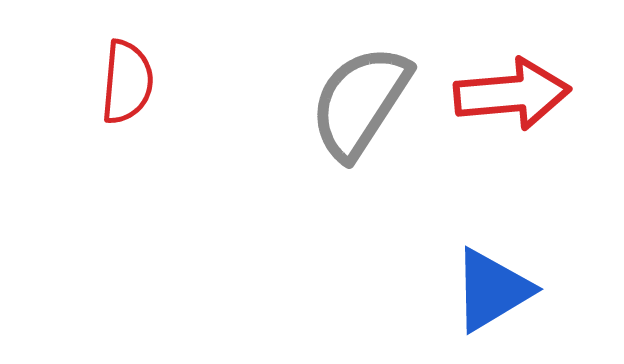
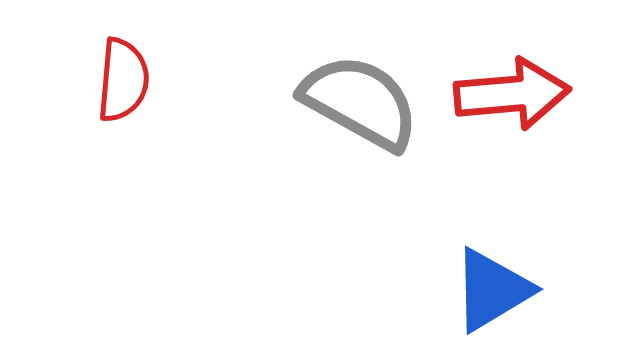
red semicircle: moved 4 px left, 2 px up
gray semicircle: rotated 86 degrees clockwise
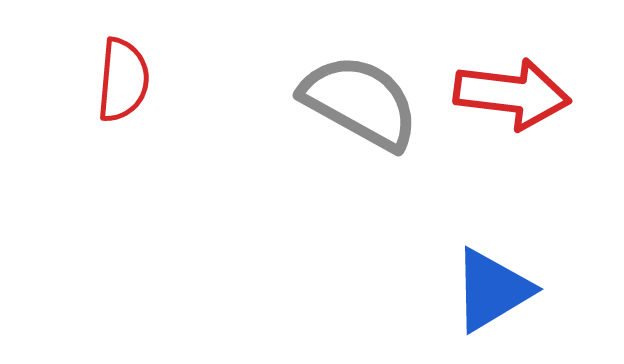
red arrow: rotated 12 degrees clockwise
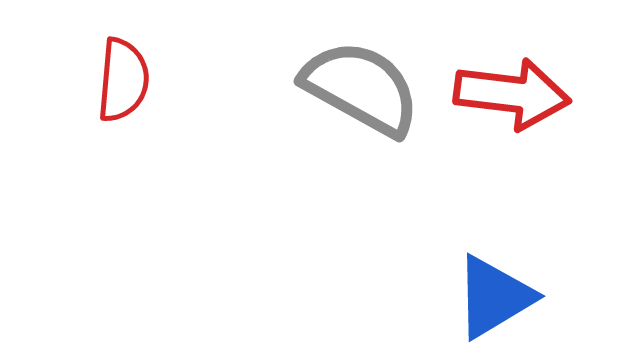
gray semicircle: moved 1 px right, 14 px up
blue triangle: moved 2 px right, 7 px down
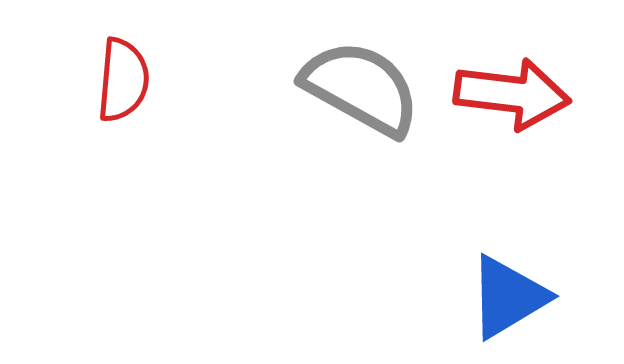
blue triangle: moved 14 px right
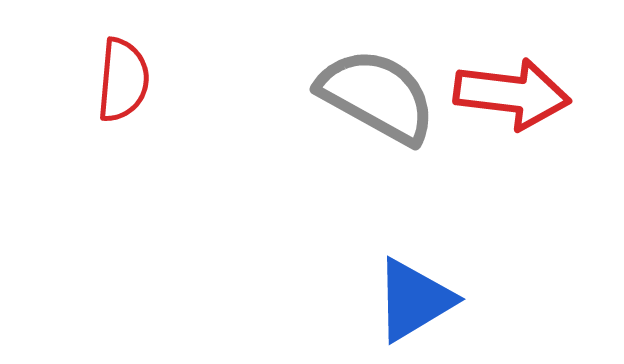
gray semicircle: moved 16 px right, 8 px down
blue triangle: moved 94 px left, 3 px down
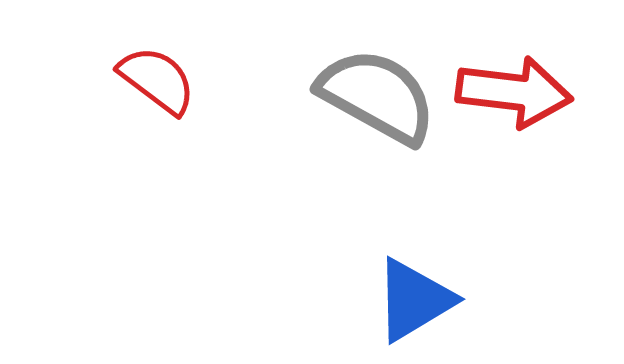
red semicircle: moved 34 px right; rotated 58 degrees counterclockwise
red arrow: moved 2 px right, 2 px up
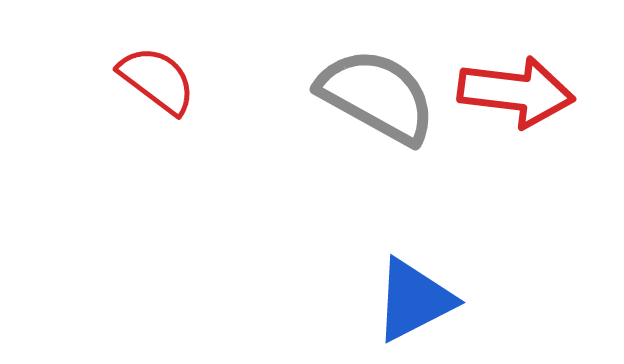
red arrow: moved 2 px right
blue triangle: rotated 4 degrees clockwise
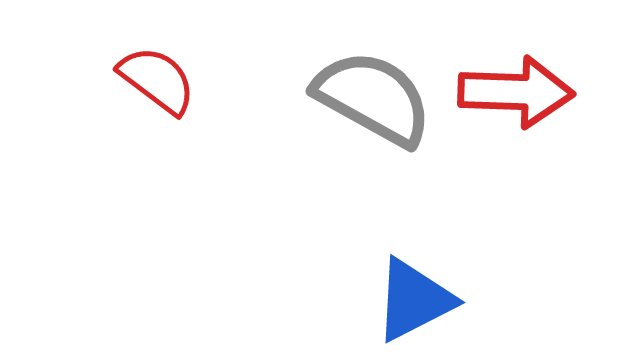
red arrow: rotated 5 degrees counterclockwise
gray semicircle: moved 4 px left, 2 px down
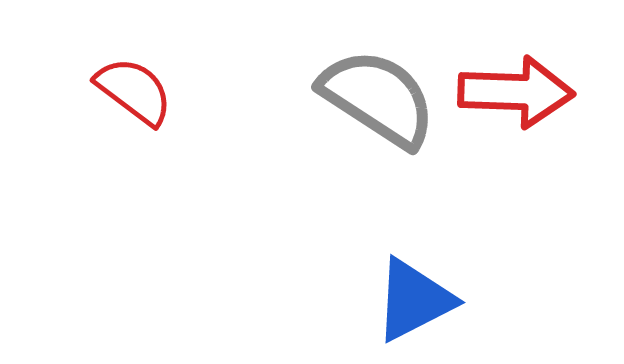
red semicircle: moved 23 px left, 11 px down
gray semicircle: moved 5 px right; rotated 4 degrees clockwise
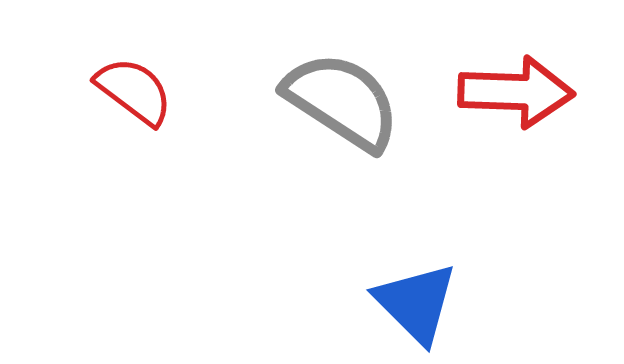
gray semicircle: moved 36 px left, 3 px down
blue triangle: moved 2 px right, 3 px down; rotated 48 degrees counterclockwise
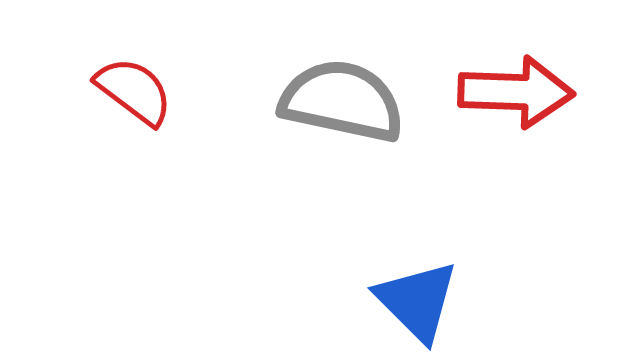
gray semicircle: rotated 21 degrees counterclockwise
blue triangle: moved 1 px right, 2 px up
